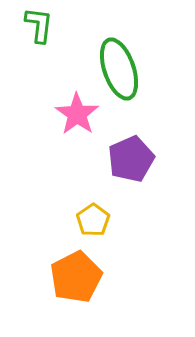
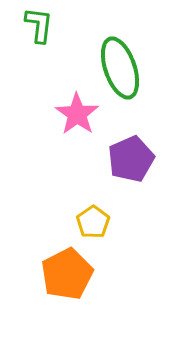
green ellipse: moved 1 px right, 1 px up
yellow pentagon: moved 2 px down
orange pentagon: moved 9 px left, 3 px up
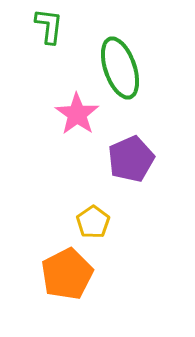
green L-shape: moved 10 px right, 1 px down
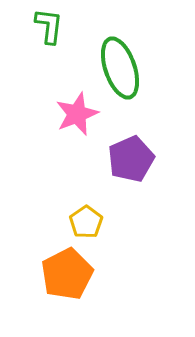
pink star: rotated 15 degrees clockwise
yellow pentagon: moved 7 px left
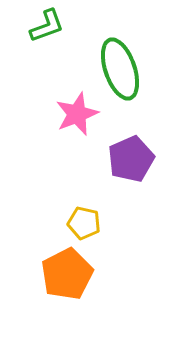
green L-shape: moved 2 px left; rotated 63 degrees clockwise
green ellipse: moved 1 px down
yellow pentagon: moved 2 px left, 1 px down; rotated 24 degrees counterclockwise
